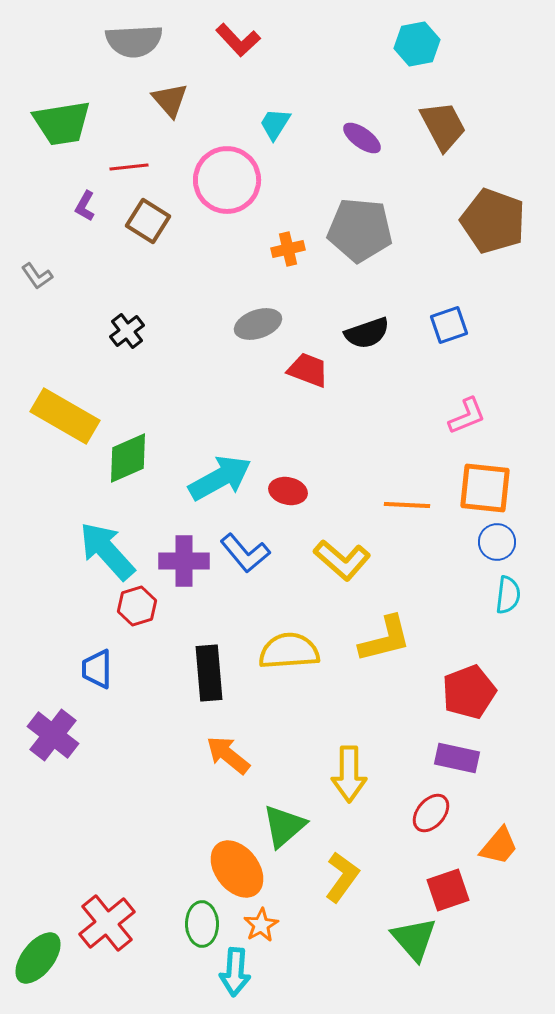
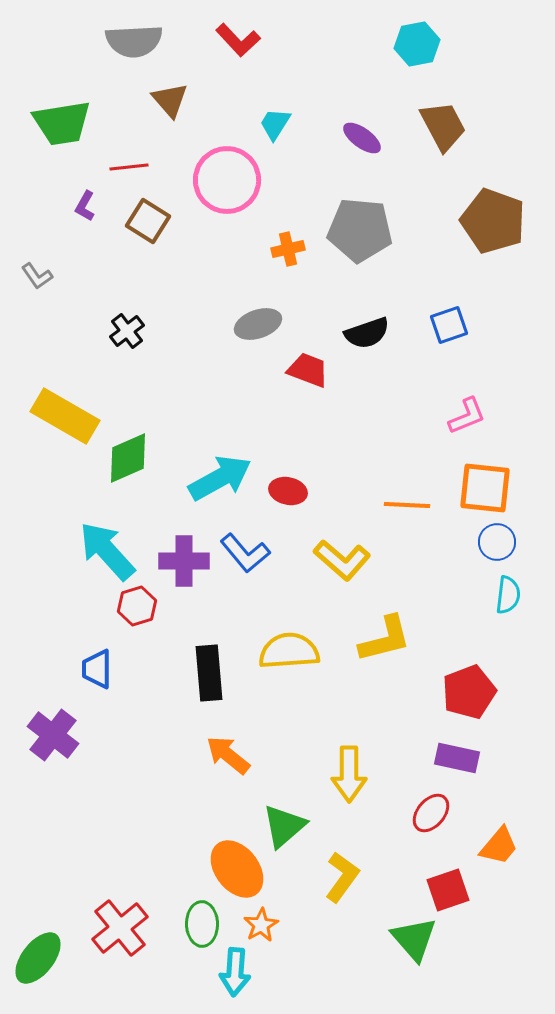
red cross at (107, 923): moved 13 px right, 5 px down
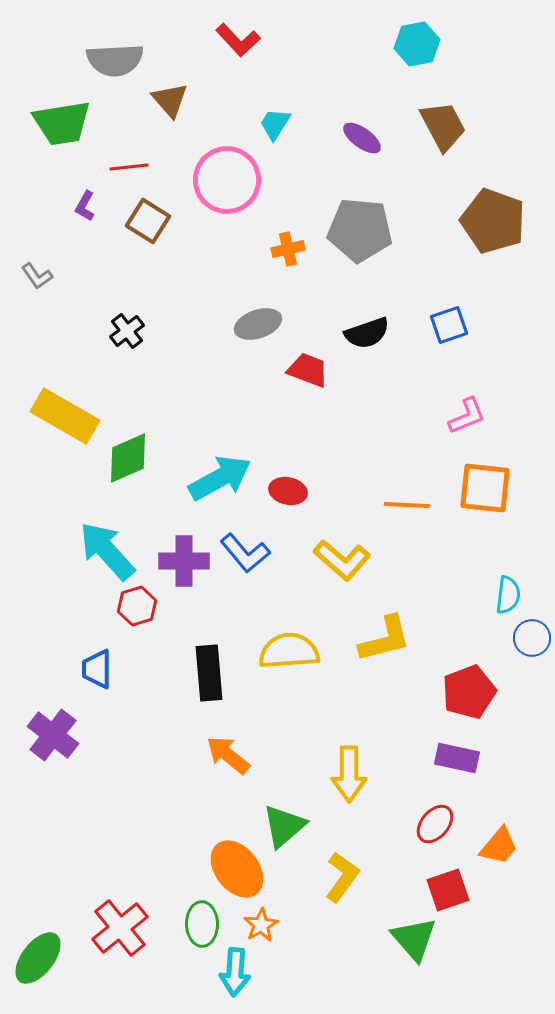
gray semicircle at (134, 41): moved 19 px left, 19 px down
blue circle at (497, 542): moved 35 px right, 96 px down
red ellipse at (431, 813): moved 4 px right, 11 px down
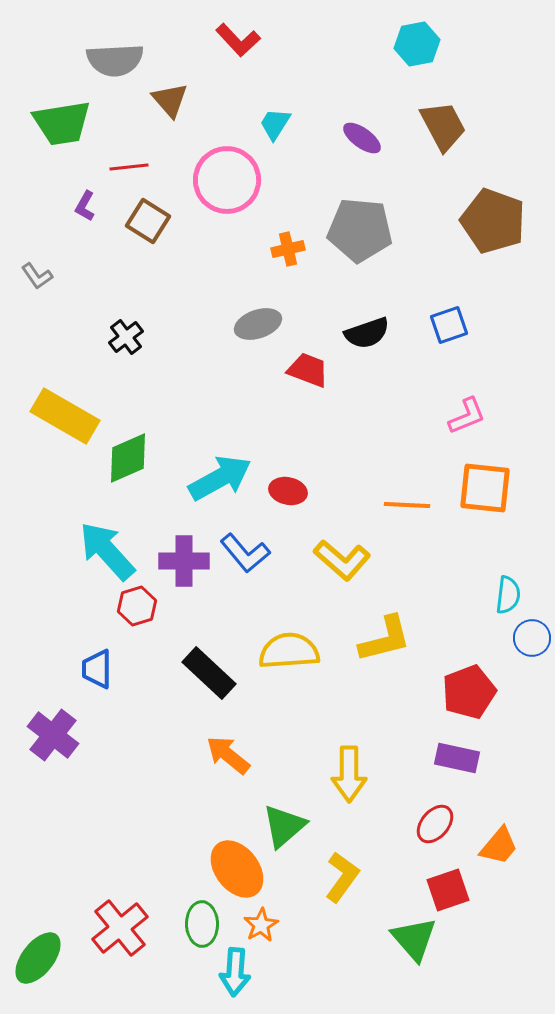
black cross at (127, 331): moved 1 px left, 6 px down
black rectangle at (209, 673): rotated 42 degrees counterclockwise
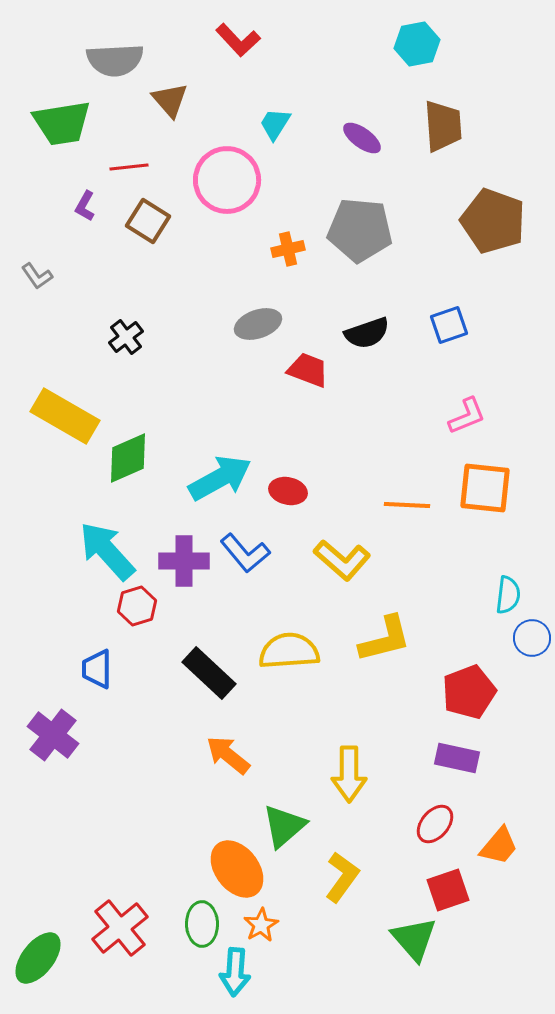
brown trapezoid at (443, 126): rotated 24 degrees clockwise
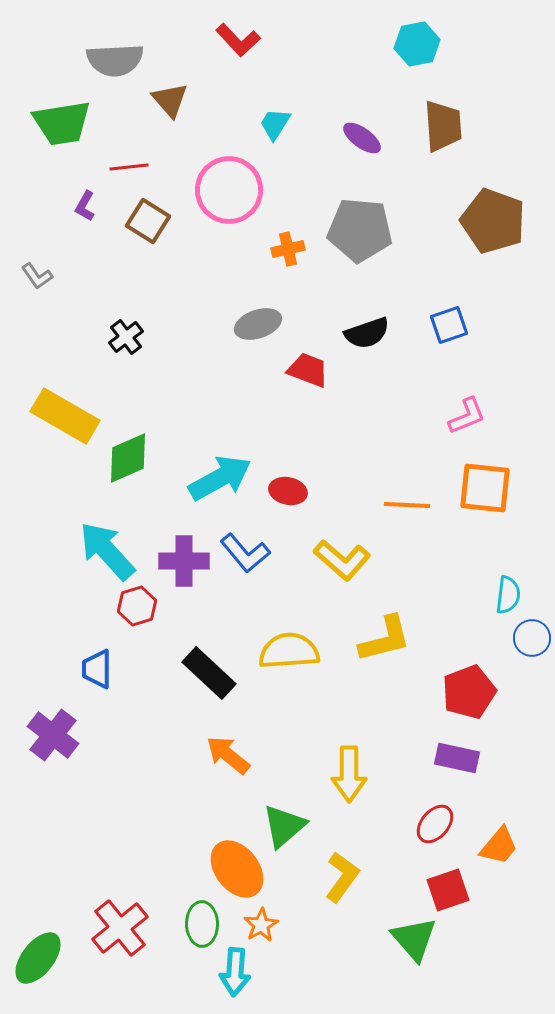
pink circle at (227, 180): moved 2 px right, 10 px down
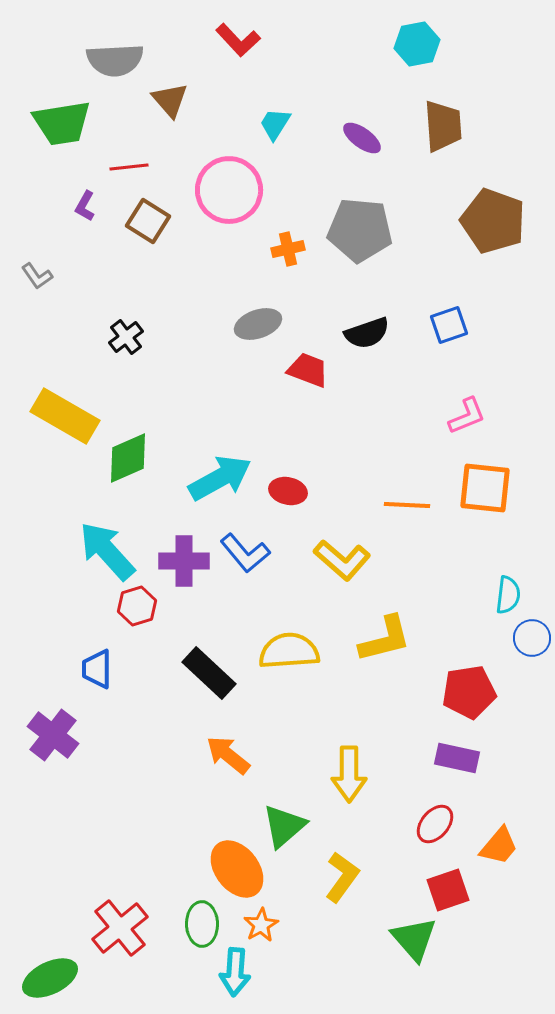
red pentagon at (469, 692): rotated 12 degrees clockwise
green ellipse at (38, 958): moved 12 px right, 20 px down; rotated 26 degrees clockwise
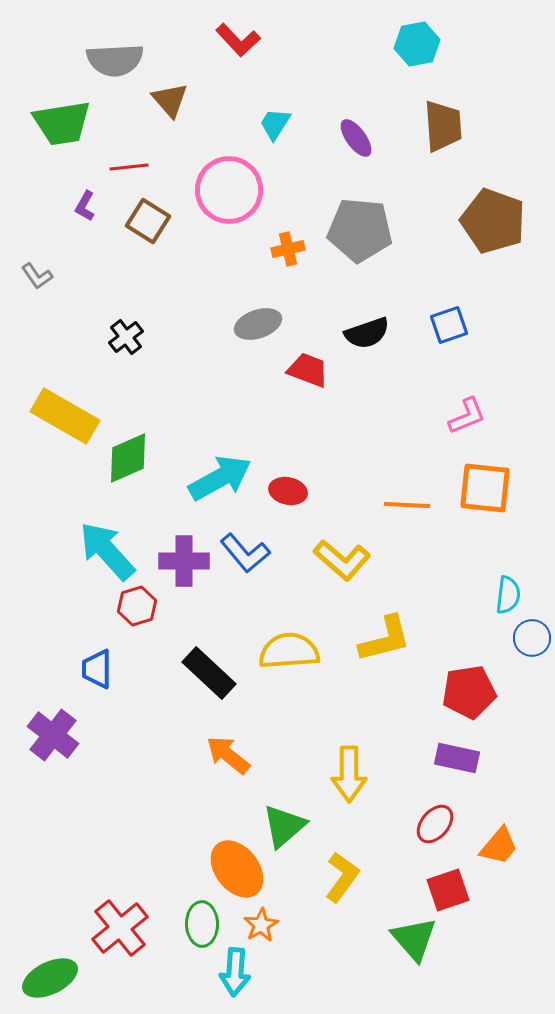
purple ellipse at (362, 138): moved 6 px left; rotated 18 degrees clockwise
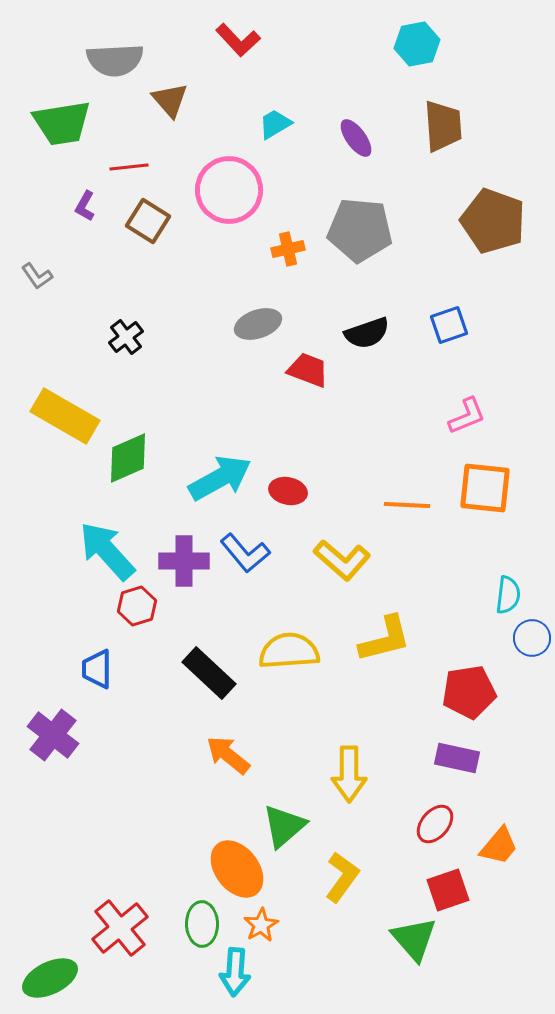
cyan trapezoid at (275, 124): rotated 27 degrees clockwise
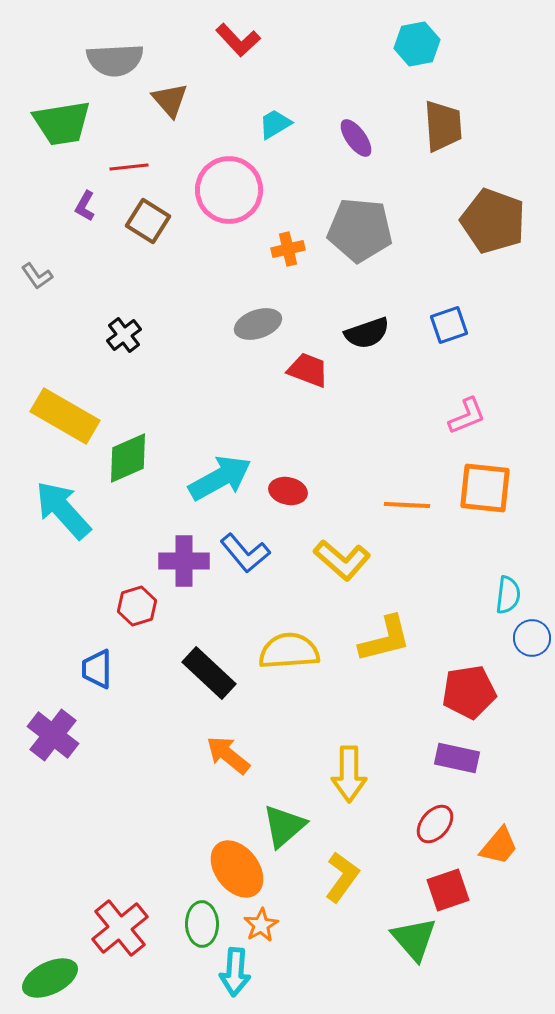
black cross at (126, 337): moved 2 px left, 2 px up
cyan arrow at (107, 551): moved 44 px left, 41 px up
